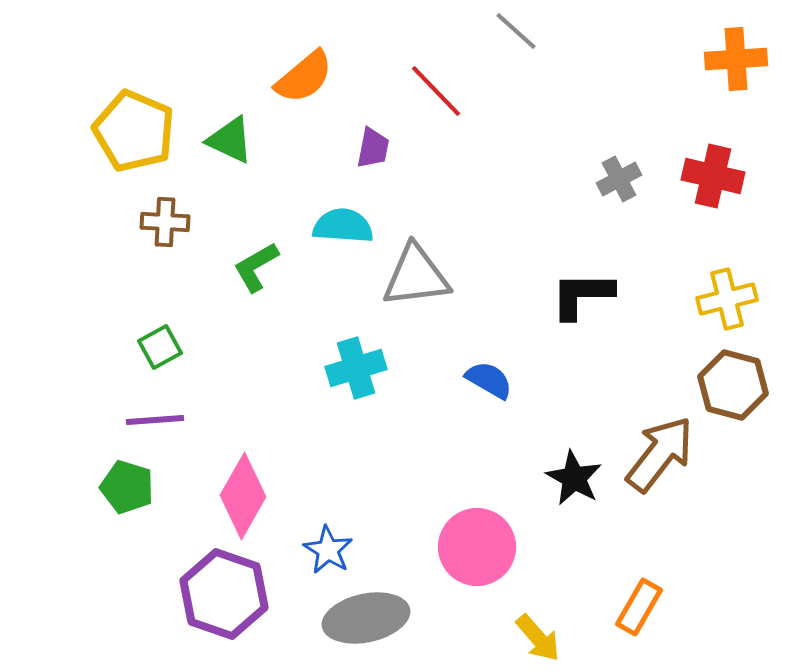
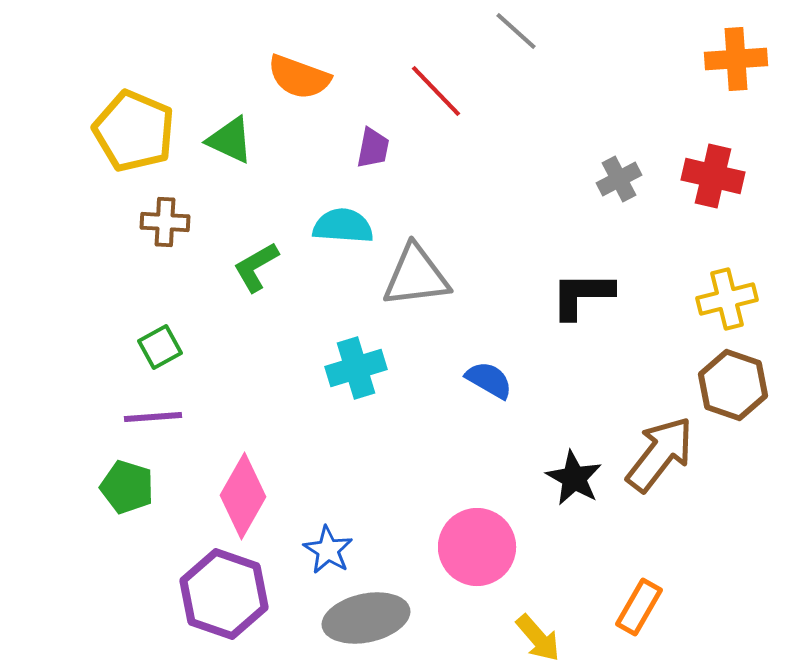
orange semicircle: moved 5 px left; rotated 60 degrees clockwise
brown hexagon: rotated 4 degrees clockwise
purple line: moved 2 px left, 3 px up
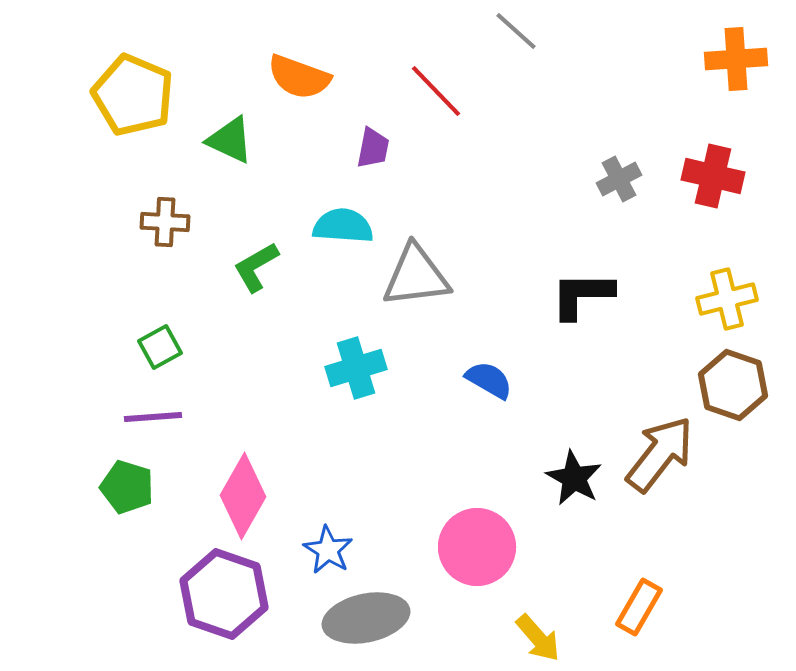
yellow pentagon: moved 1 px left, 36 px up
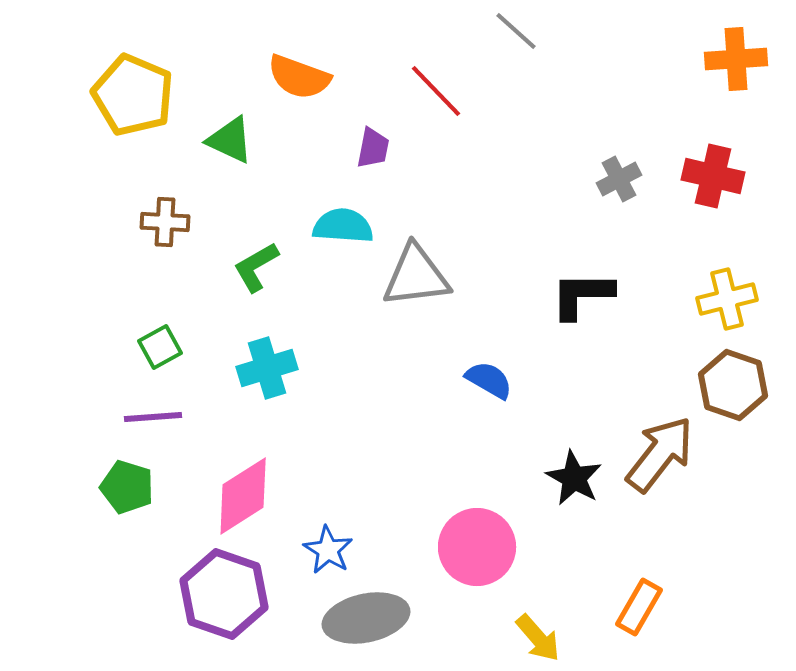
cyan cross: moved 89 px left
pink diamond: rotated 28 degrees clockwise
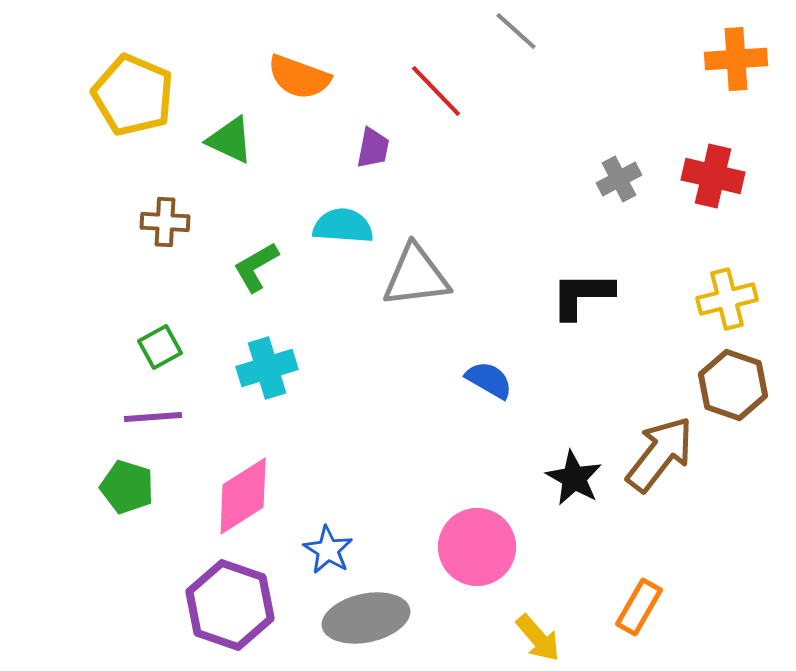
purple hexagon: moved 6 px right, 11 px down
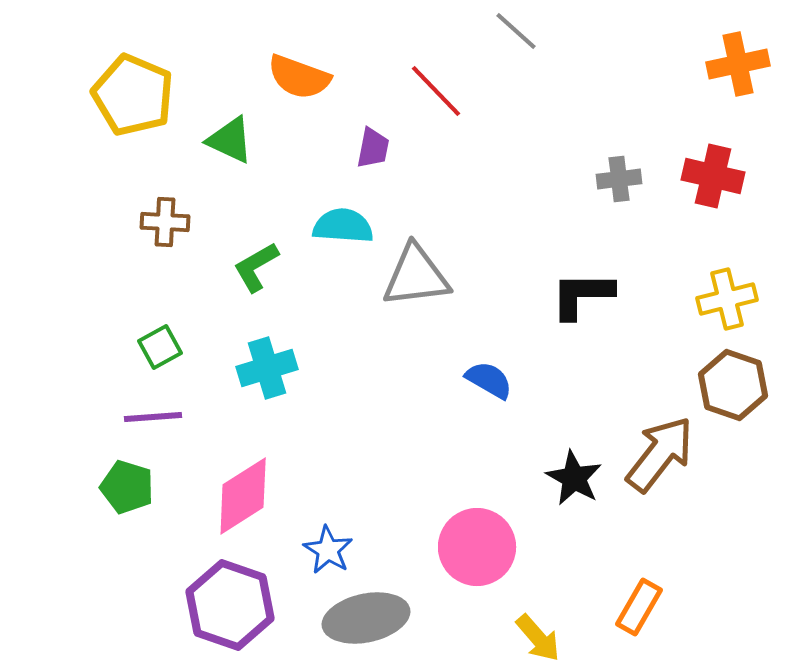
orange cross: moved 2 px right, 5 px down; rotated 8 degrees counterclockwise
gray cross: rotated 21 degrees clockwise
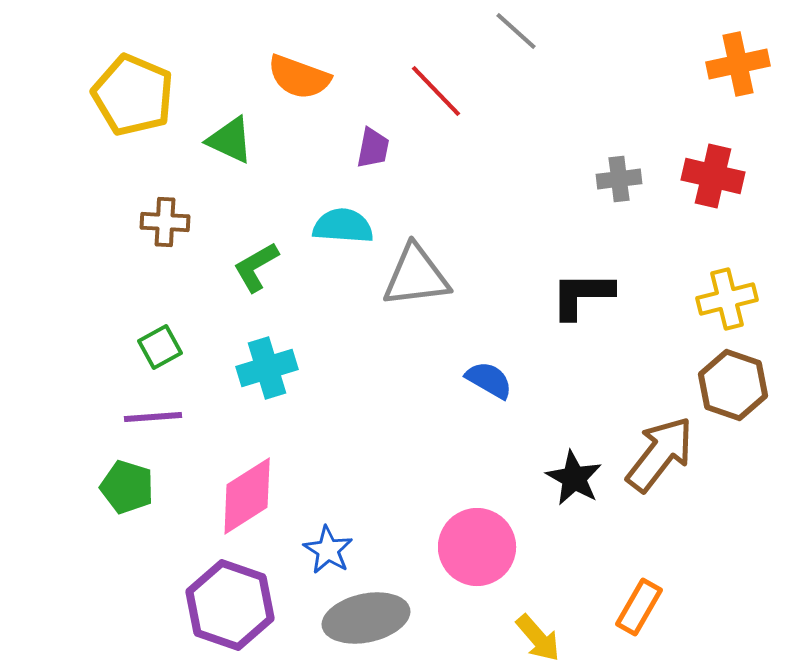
pink diamond: moved 4 px right
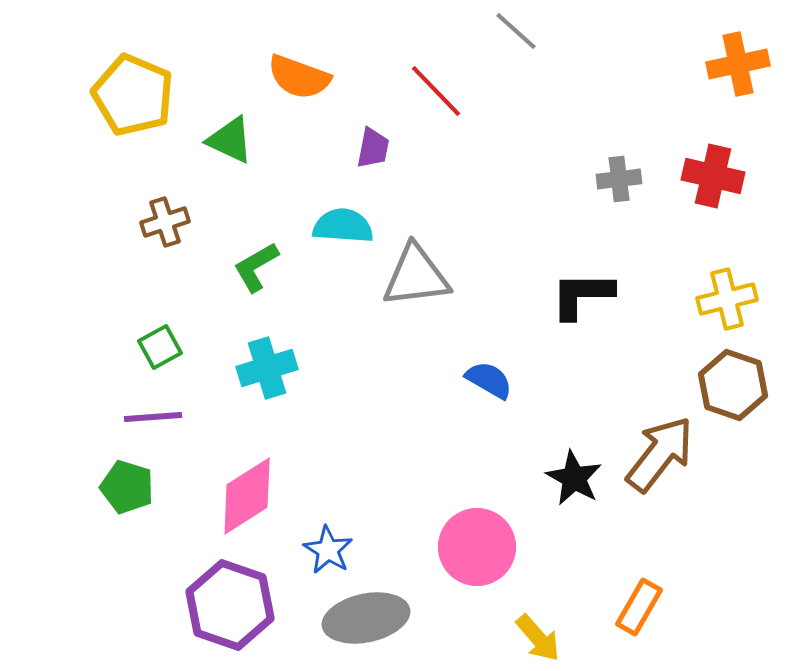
brown cross: rotated 21 degrees counterclockwise
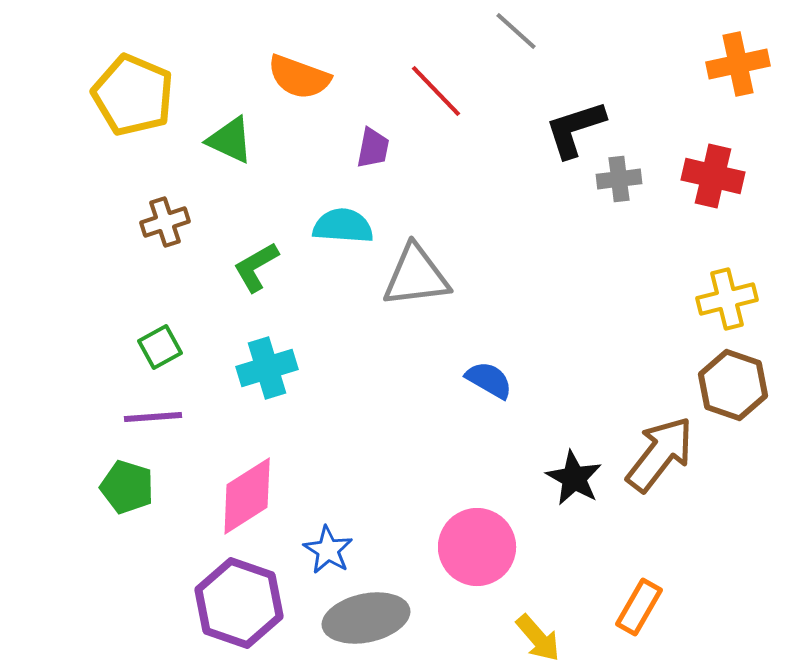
black L-shape: moved 7 px left, 166 px up; rotated 18 degrees counterclockwise
purple hexagon: moved 9 px right, 2 px up
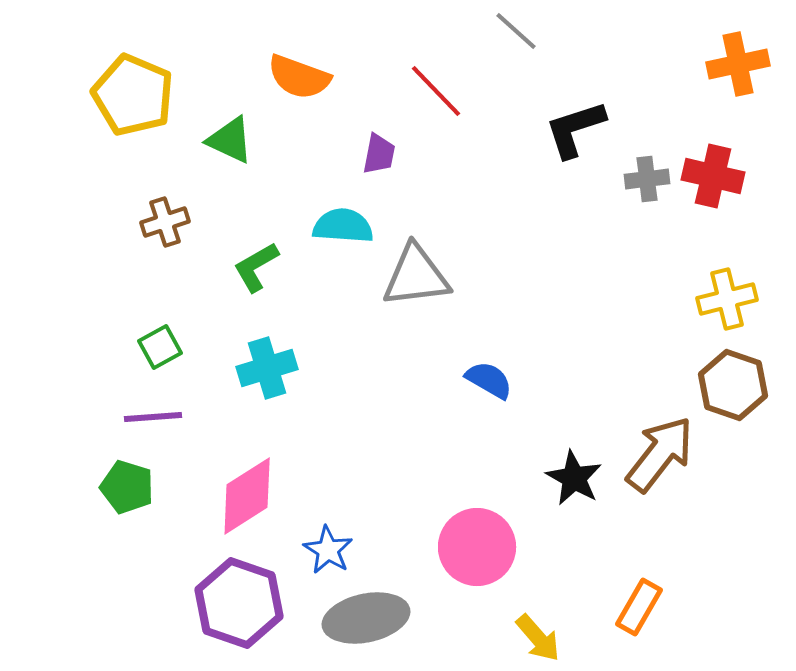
purple trapezoid: moved 6 px right, 6 px down
gray cross: moved 28 px right
